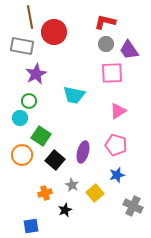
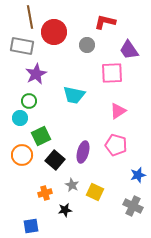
gray circle: moved 19 px left, 1 px down
green square: rotated 30 degrees clockwise
blue star: moved 21 px right
yellow square: moved 1 px up; rotated 24 degrees counterclockwise
black star: rotated 16 degrees clockwise
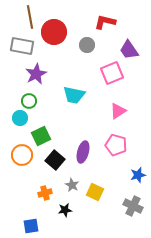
pink square: rotated 20 degrees counterclockwise
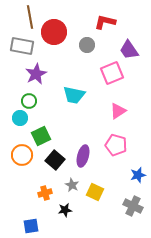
purple ellipse: moved 4 px down
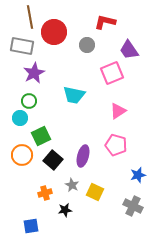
purple star: moved 2 px left, 1 px up
black square: moved 2 px left
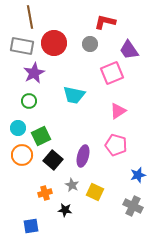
red circle: moved 11 px down
gray circle: moved 3 px right, 1 px up
cyan circle: moved 2 px left, 10 px down
black star: rotated 16 degrees clockwise
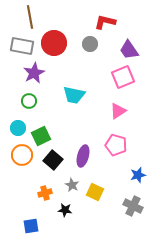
pink square: moved 11 px right, 4 px down
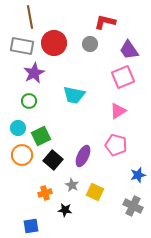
purple ellipse: rotated 10 degrees clockwise
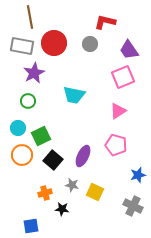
green circle: moved 1 px left
gray star: rotated 16 degrees counterclockwise
black star: moved 3 px left, 1 px up
